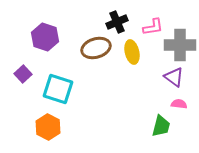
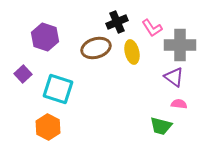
pink L-shape: moved 1 px left, 1 px down; rotated 65 degrees clockwise
green trapezoid: rotated 90 degrees clockwise
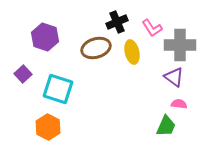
green trapezoid: moved 5 px right; rotated 80 degrees counterclockwise
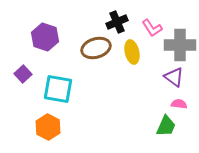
cyan square: rotated 8 degrees counterclockwise
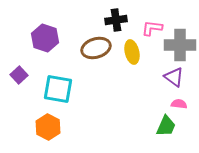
black cross: moved 1 px left, 2 px up; rotated 15 degrees clockwise
pink L-shape: rotated 130 degrees clockwise
purple hexagon: moved 1 px down
purple square: moved 4 px left, 1 px down
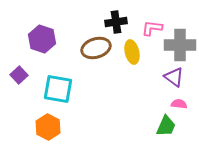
black cross: moved 2 px down
purple hexagon: moved 3 px left, 1 px down
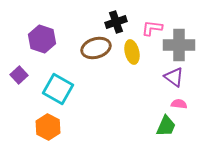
black cross: rotated 10 degrees counterclockwise
gray cross: moved 1 px left
cyan square: rotated 20 degrees clockwise
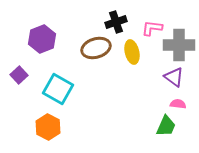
purple hexagon: rotated 20 degrees clockwise
pink semicircle: moved 1 px left
